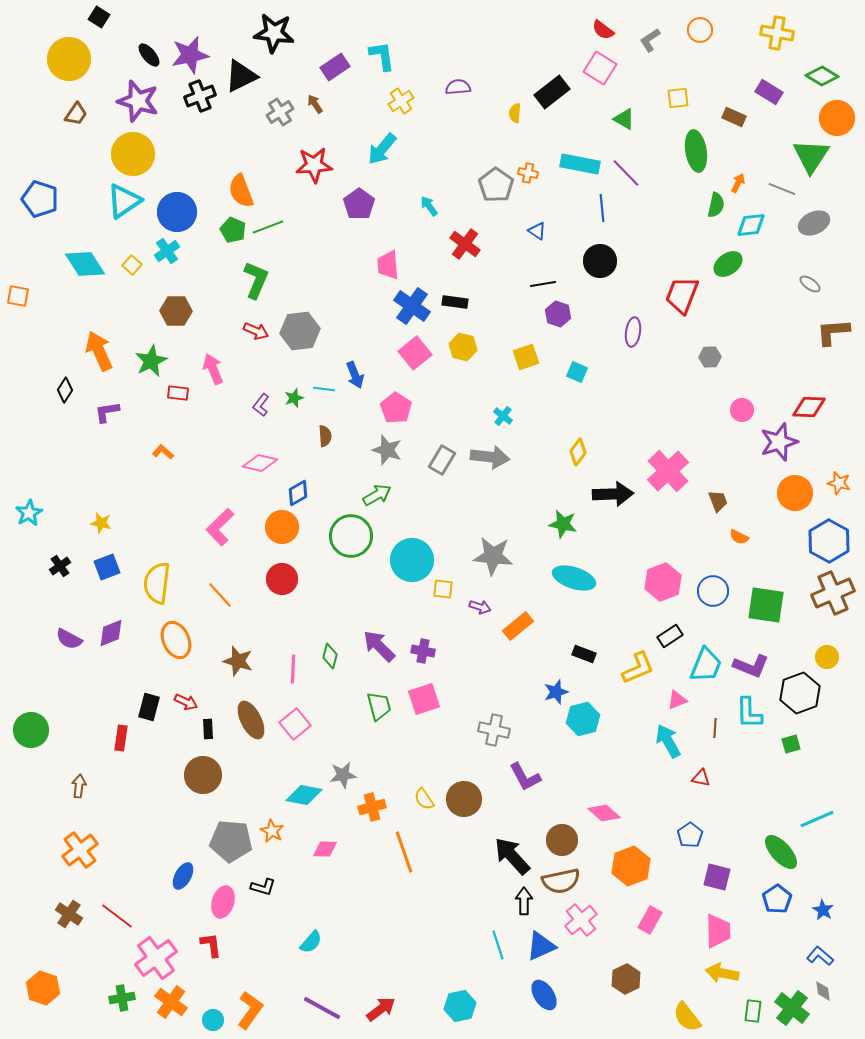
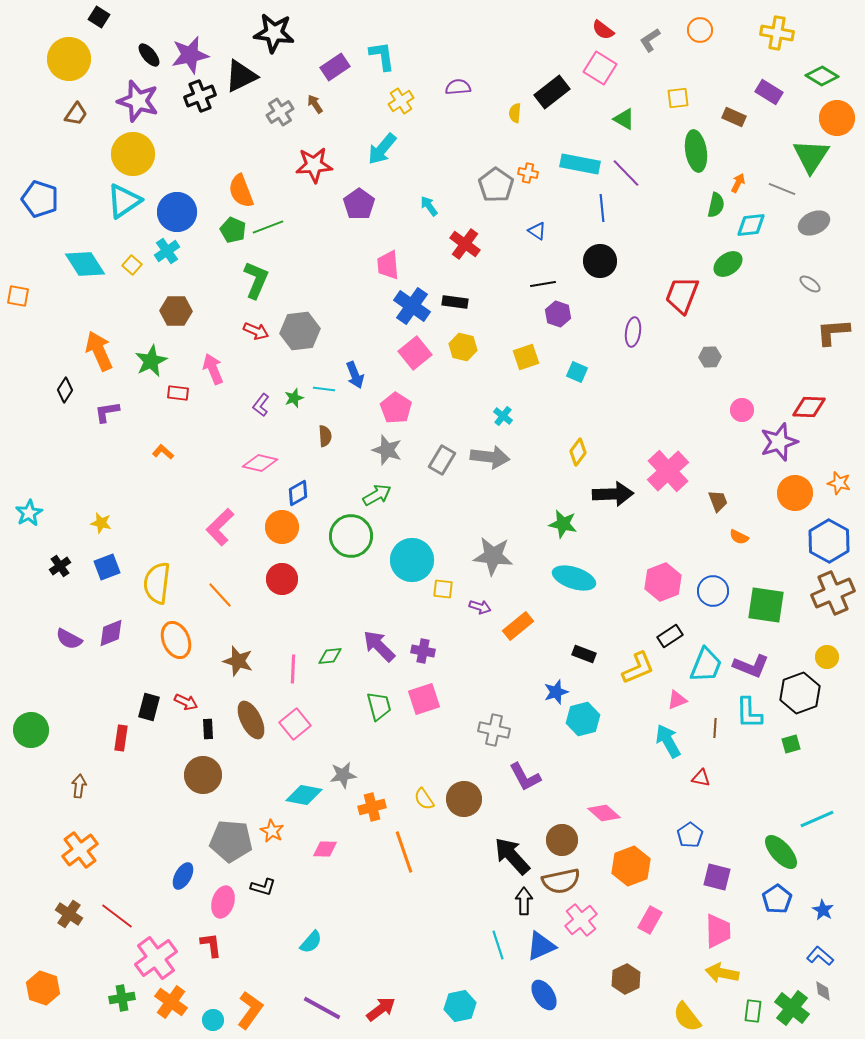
green diamond at (330, 656): rotated 70 degrees clockwise
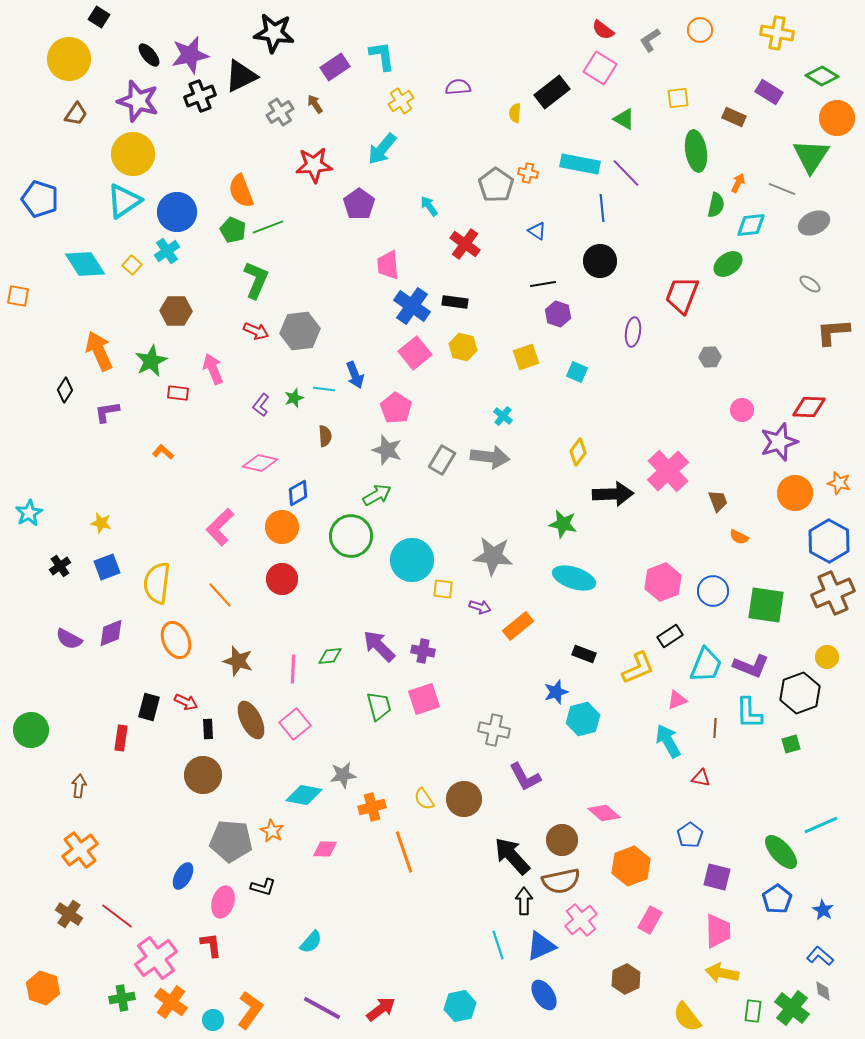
cyan line at (817, 819): moved 4 px right, 6 px down
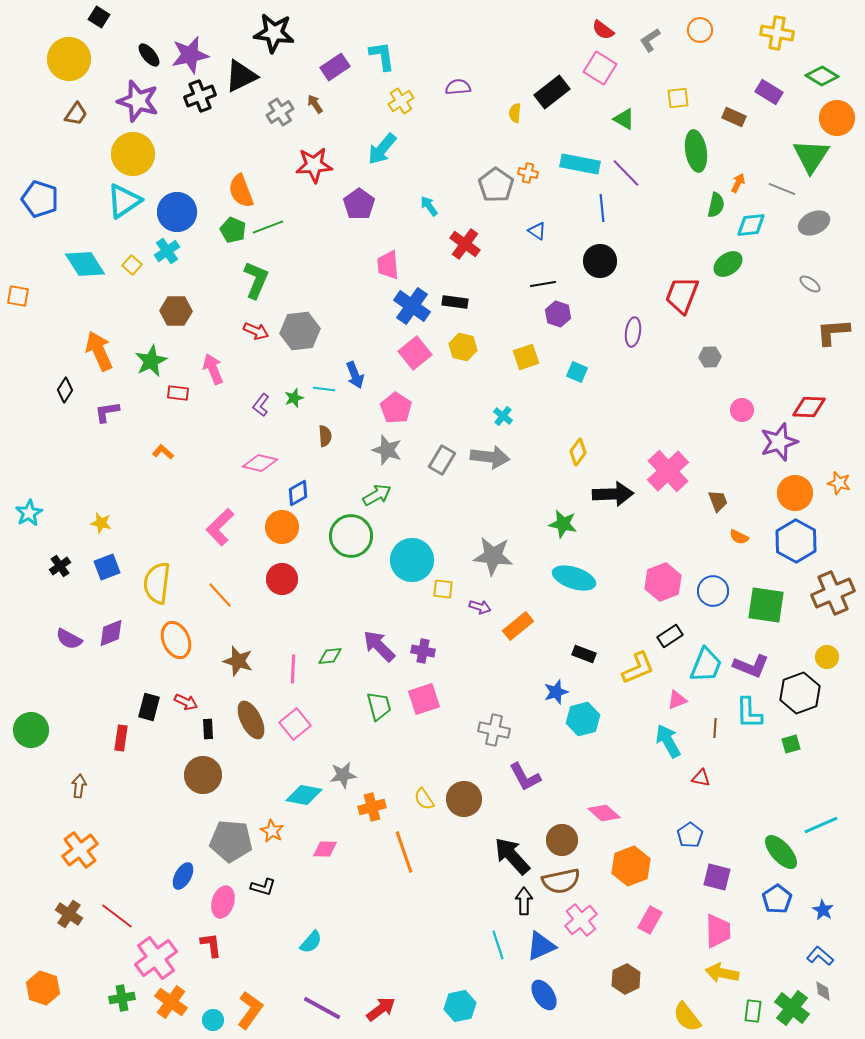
blue hexagon at (829, 541): moved 33 px left
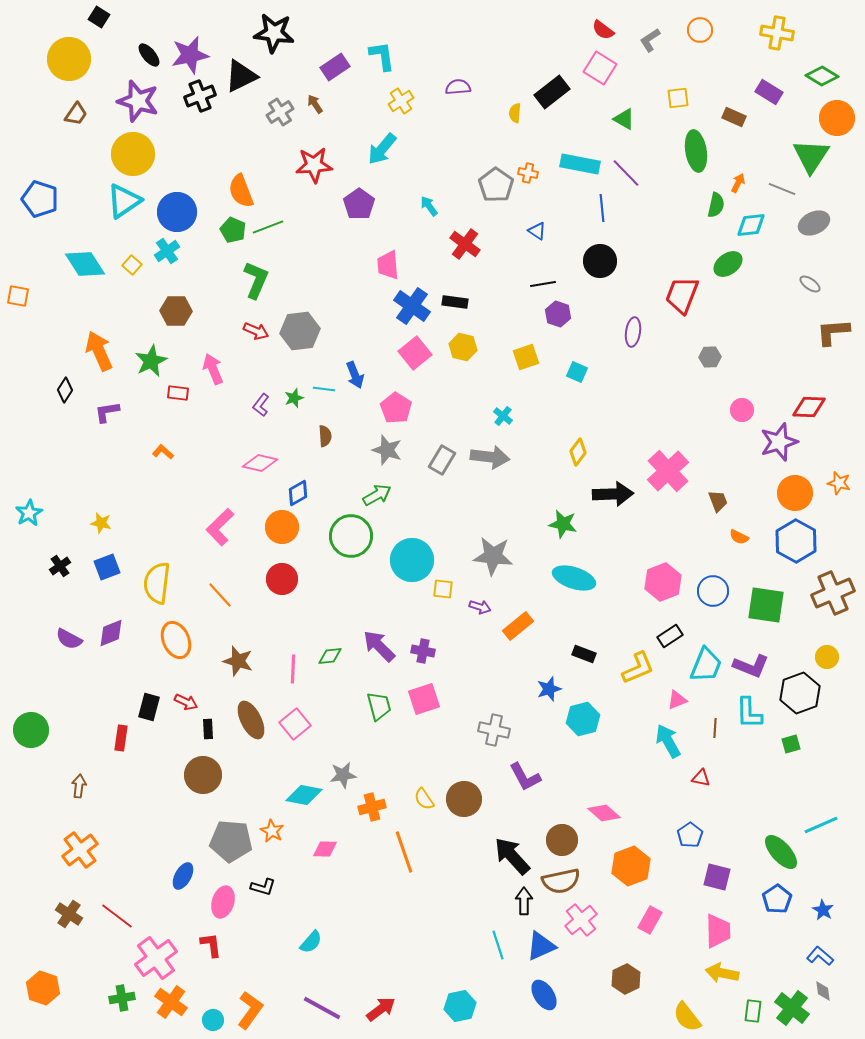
blue star at (556, 692): moved 7 px left, 3 px up
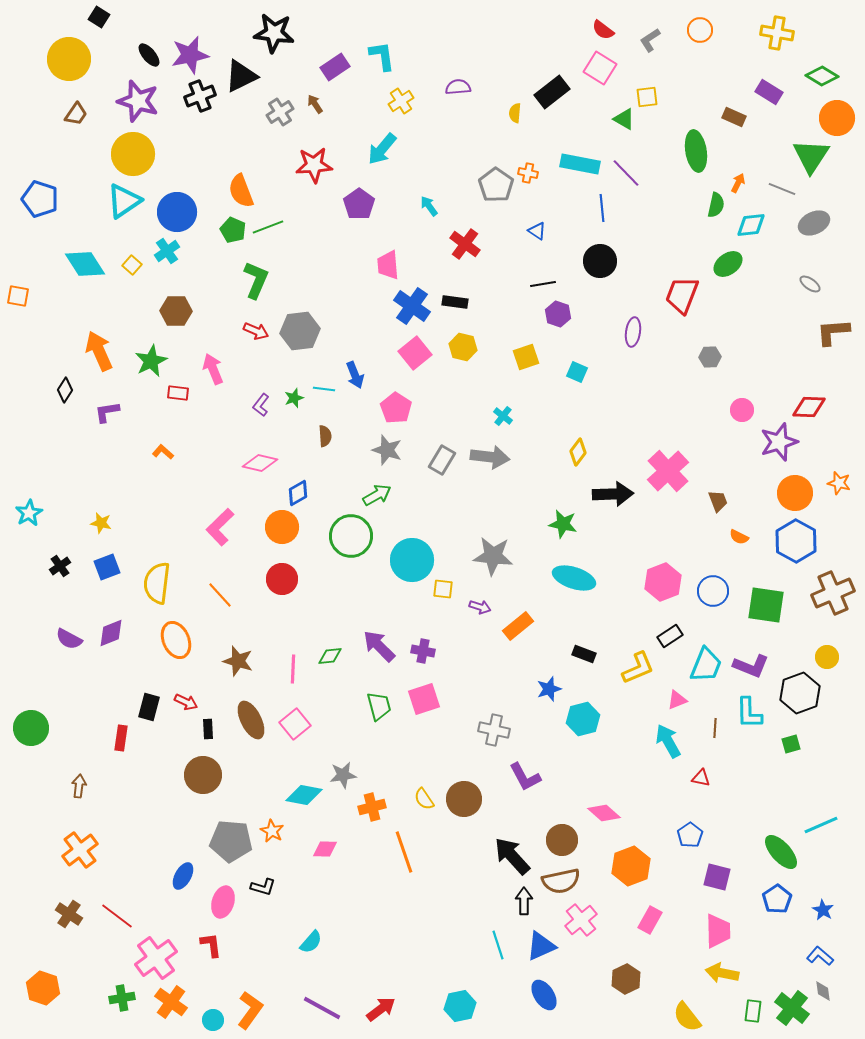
yellow square at (678, 98): moved 31 px left, 1 px up
green circle at (31, 730): moved 2 px up
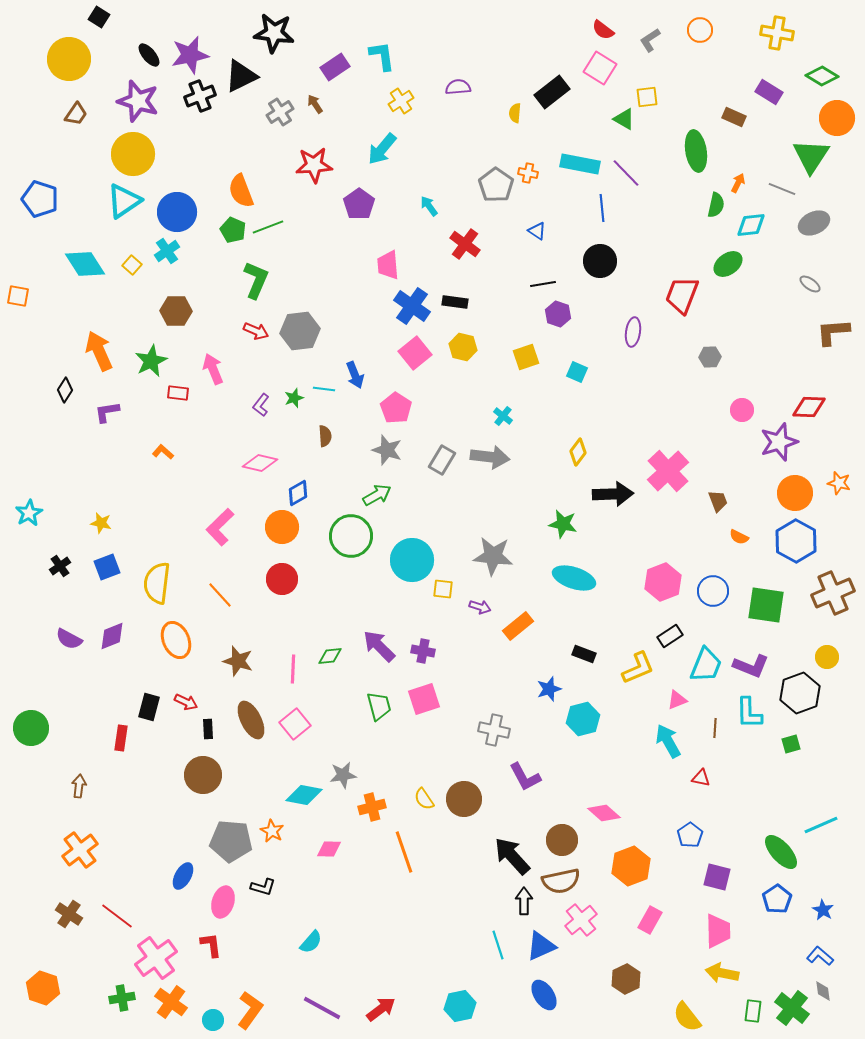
purple diamond at (111, 633): moved 1 px right, 3 px down
pink diamond at (325, 849): moved 4 px right
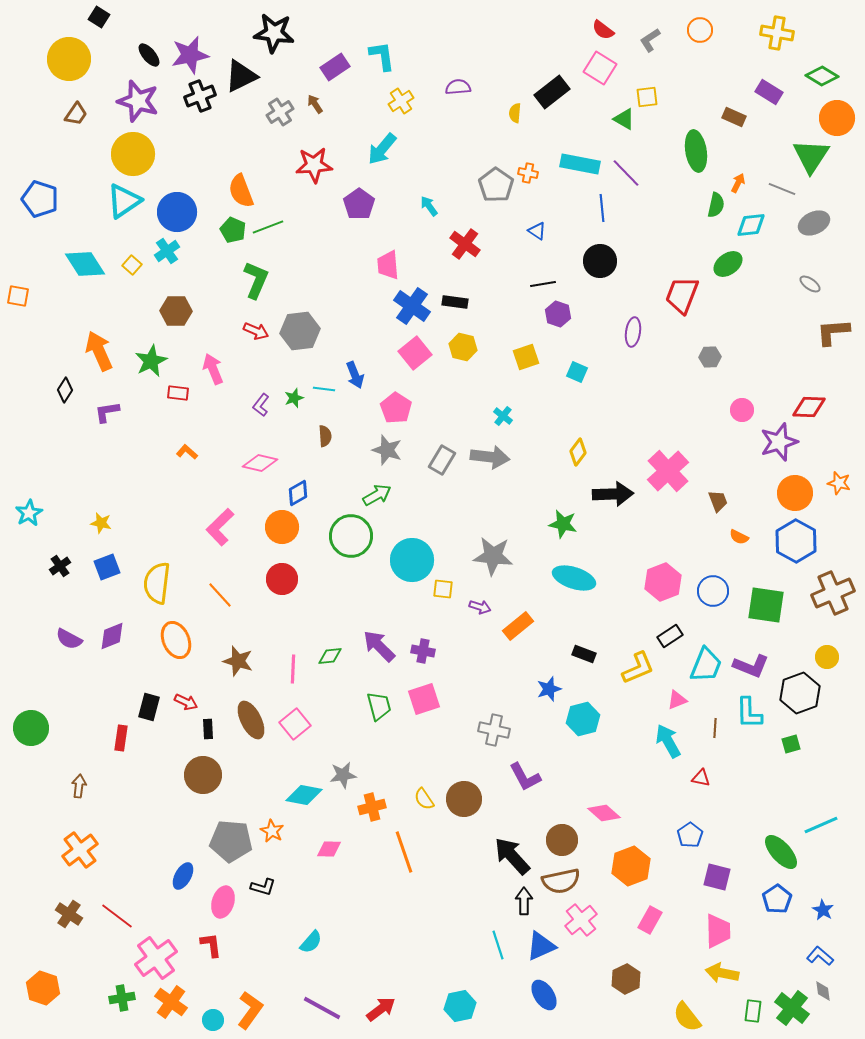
orange L-shape at (163, 452): moved 24 px right
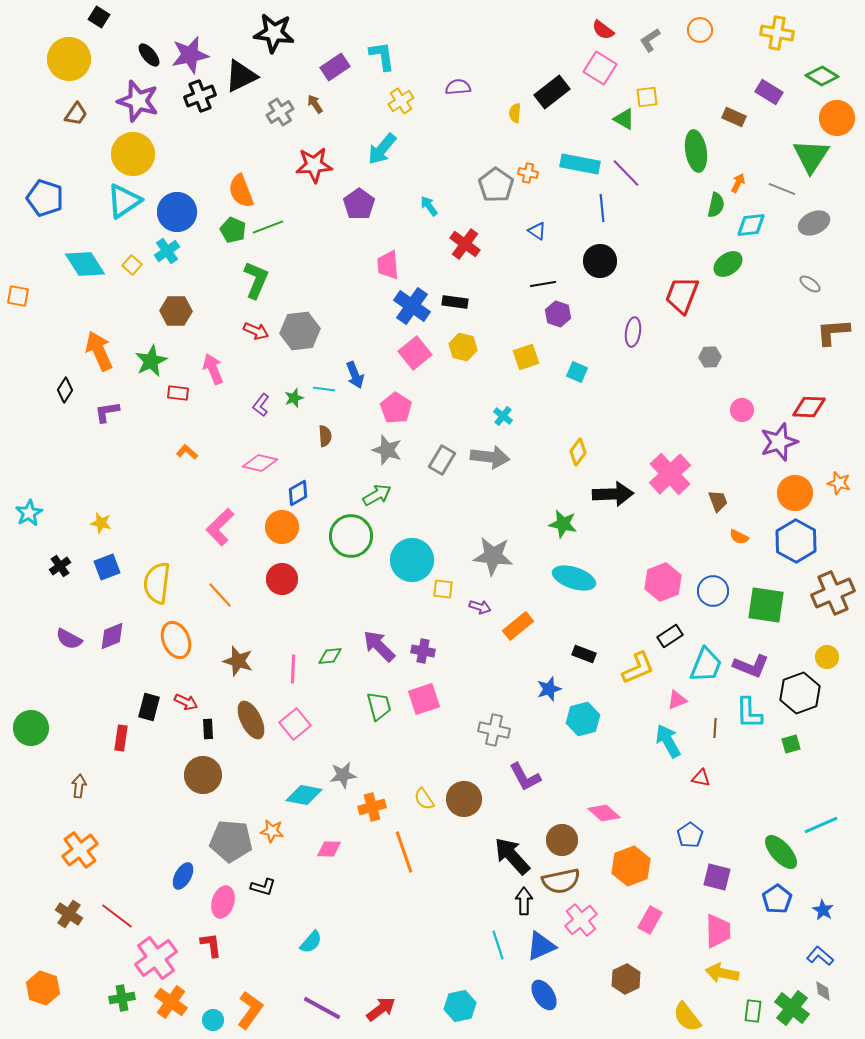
blue pentagon at (40, 199): moved 5 px right, 1 px up
pink cross at (668, 471): moved 2 px right, 3 px down
orange star at (272, 831): rotated 20 degrees counterclockwise
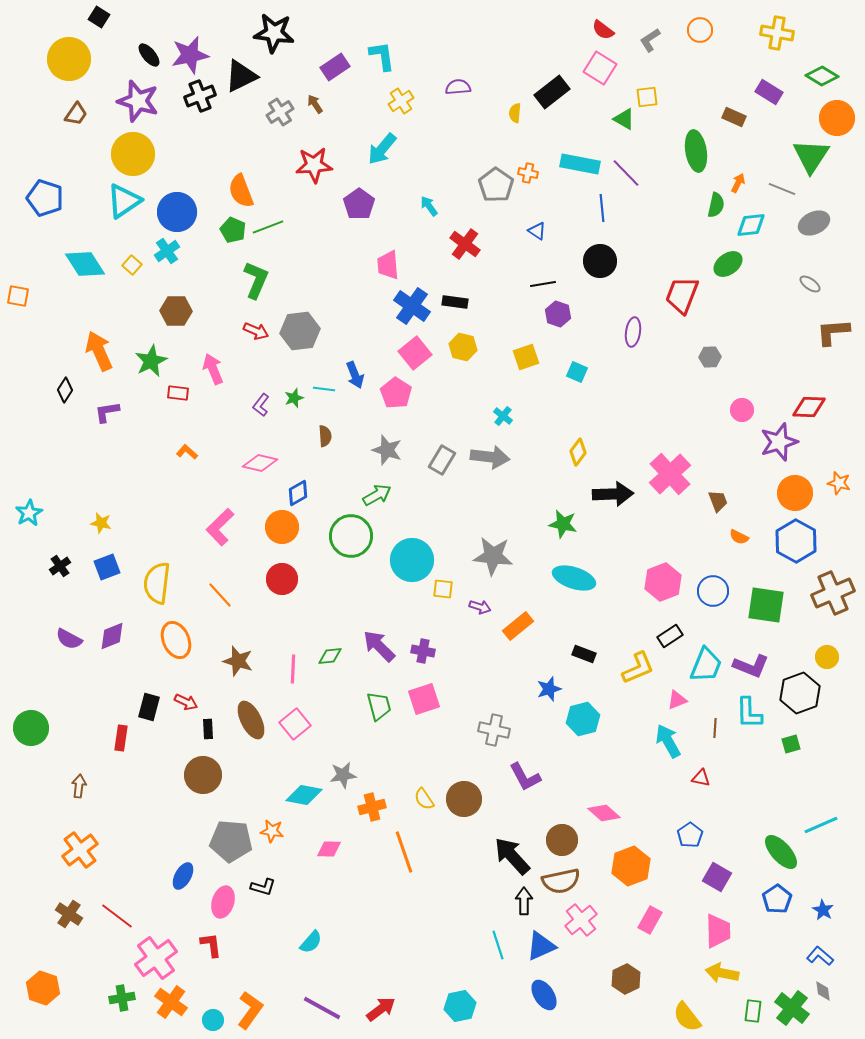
pink pentagon at (396, 408): moved 15 px up
purple square at (717, 877): rotated 16 degrees clockwise
